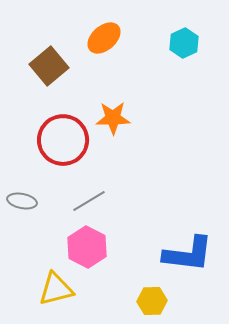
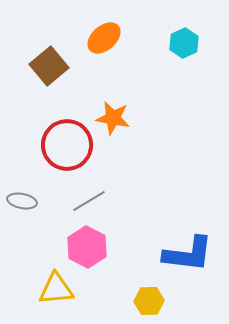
orange star: rotated 12 degrees clockwise
red circle: moved 4 px right, 5 px down
yellow triangle: rotated 9 degrees clockwise
yellow hexagon: moved 3 px left
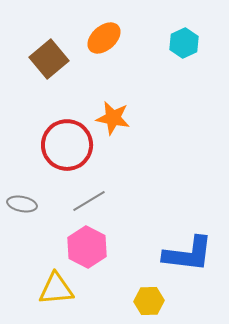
brown square: moved 7 px up
gray ellipse: moved 3 px down
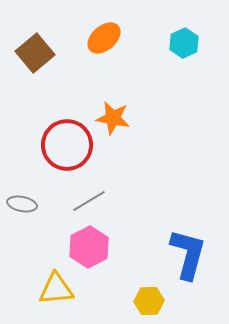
brown square: moved 14 px left, 6 px up
pink hexagon: moved 2 px right; rotated 6 degrees clockwise
blue L-shape: rotated 82 degrees counterclockwise
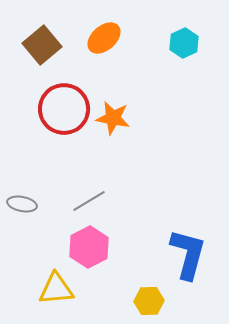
brown square: moved 7 px right, 8 px up
red circle: moved 3 px left, 36 px up
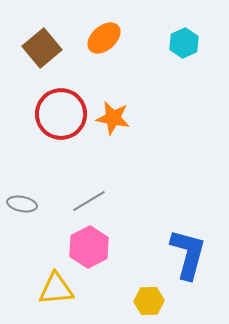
brown square: moved 3 px down
red circle: moved 3 px left, 5 px down
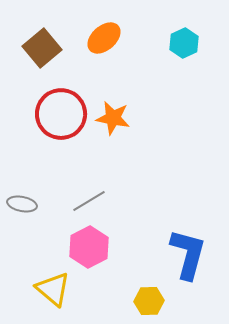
yellow triangle: moved 3 px left; rotated 45 degrees clockwise
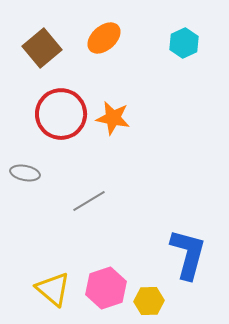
gray ellipse: moved 3 px right, 31 px up
pink hexagon: moved 17 px right, 41 px down; rotated 9 degrees clockwise
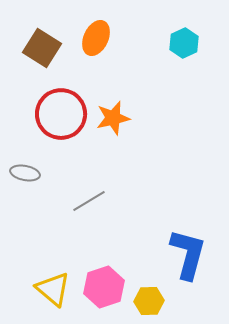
orange ellipse: moved 8 px left; rotated 24 degrees counterclockwise
brown square: rotated 18 degrees counterclockwise
orange star: rotated 24 degrees counterclockwise
pink hexagon: moved 2 px left, 1 px up
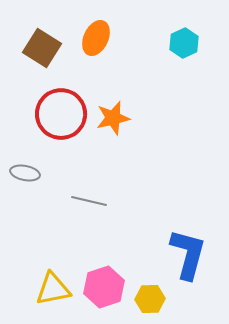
gray line: rotated 44 degrees clockwise
yellow triangle: rotated 51 degrees counterclockwise
yellow hexagon: moved 1 px right, 2 px up
